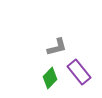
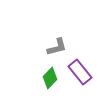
purple rectangle: moved 1 px right
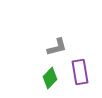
purple rectangle: rotated 30 degrees clockwise
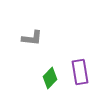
gray L-shape: moved 25 px left, 9 px up; rotated 20 degrees clockwise
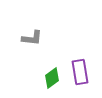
green diamond: moved 2 px right; rotated 10 degrees clockwise
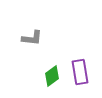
green diamond: moved 2 px up
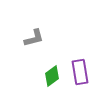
gray L-shape: moved 2 px right; rotated 20 degrees counterclockwise
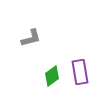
gray L-shape: moved 3 px left
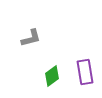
purple rectangle: moved 5 px right
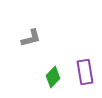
green diamond: moved 1 px right, 1 px down; rotated 10 degrees counterclockwise
